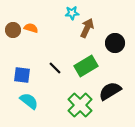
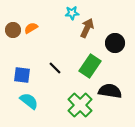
orange semicircle: rotated 48 degrees counterclockwise
green rectangle: moved 4 px right; rotated 25 degrees counterclockwise
black semicircle: rotated 40 degrees clockwise
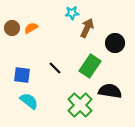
brown circle: moved 1 px left, 2 px up
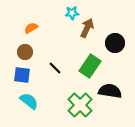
brown circle: moved 13 px right, 24 px down
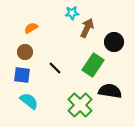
black circle: moved 1 px left, 1 px up
green rectangle: moved 3 px right, 1 px up
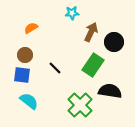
brown arrow: moved 4 px right, 4 px down
brown circle: moved 3 px down
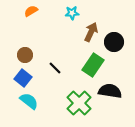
orange semicircle: moved 17 px up
blue square: moved 1 px right, 3 px down; rotated 30 degrees clockwise
green cross: moved 1 px left, 2 px up
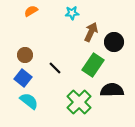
black semicircle: moved 2 px right, 1 px up; rotated 10 degrees counterclockwise
green cross: moved 1 px up
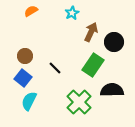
cyan star: rotated 24 degrees counterclockwise
brown circle: moved 1 px down
cyan semicircle: rotated 102 degrees counterclockwise
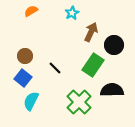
black circle: moved 3 px down
cyan semicircle: moved 2 px right
